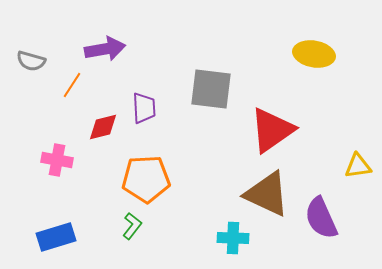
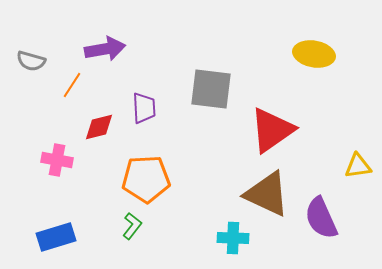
red diamond: moved 4 px left
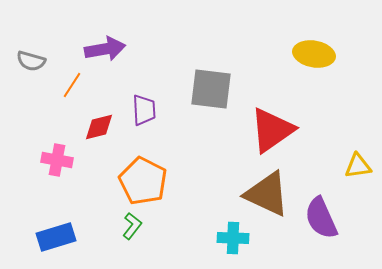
purple trapezoid: moved 2 px down
orange pentagon: moved 3 px left, 2 px down; rotated 30 degrees clockwise
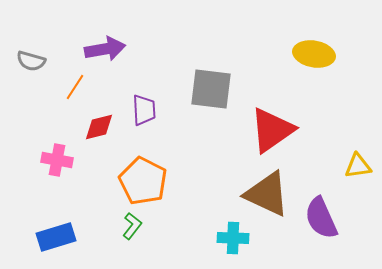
orange line: moved 3 px right, 2 px down
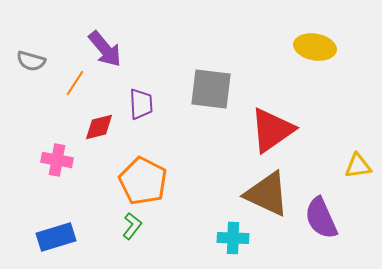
purple arrow: rotated 60 degrees clockwise
yellow ellipse: moved 1 px right, 7 px up
orange line: moved 4 px up
purple trapezoid: moved 3 px left, 6 px up
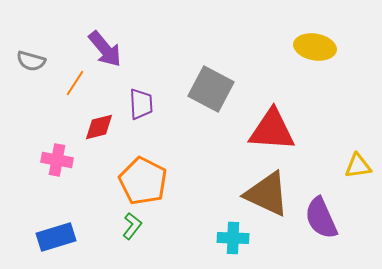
gray square: rotated 21 degrees clockwise
red triangle: rotated 39 degrees clockwise
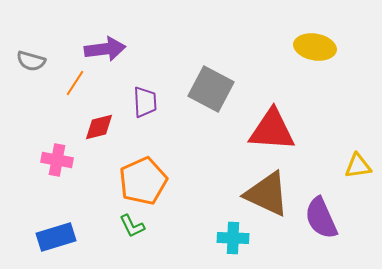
purple arrow: rotated 57 degrees counterclockwise
purple trapezoid: moved 4 px right, 2 px up
orange pentagon: rotated 21 degrees clockwise
green L-shape: rotated 116 degrees clockwise
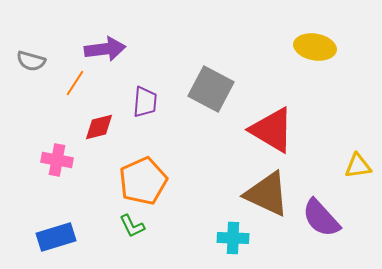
purple trapezoid: rotated 8 degrees clockwise
red triangle: rotated 27 degrees clockwise
purple semicircle: rotated 18 degrees counterclockwise
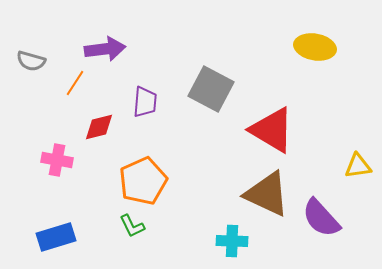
cyan cross: moved 1 px left, 3 px down
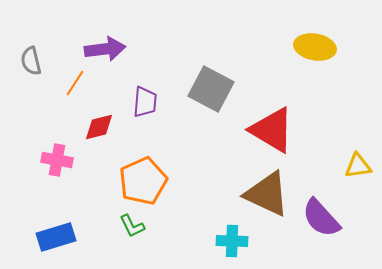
gray semicircle: rotated 60 degrees clockwise
